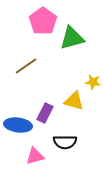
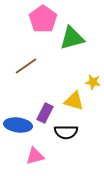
pink pentagon: moved 2 px up
black semicircle: moved 1 px right, 10 px up
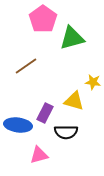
pink triangle: moved 4 px right, 1 px up
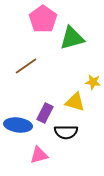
yellow triangle: moved 1 px right, 1 px down
